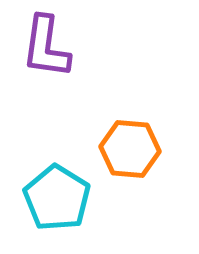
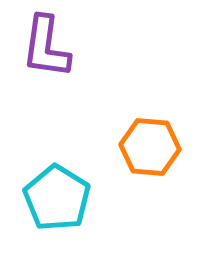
orange hexagon: moved 20 px right, 2 px up
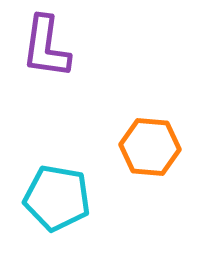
cyan pentagon: rotated 22 degrees counterclockwise
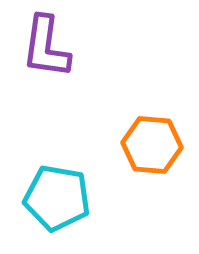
orange hexagon: moved 2 px right, 2 px up
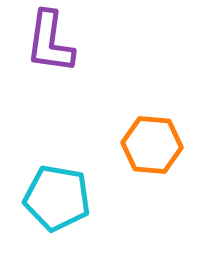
purple L-shape: moved 4 px right, 5 px up
